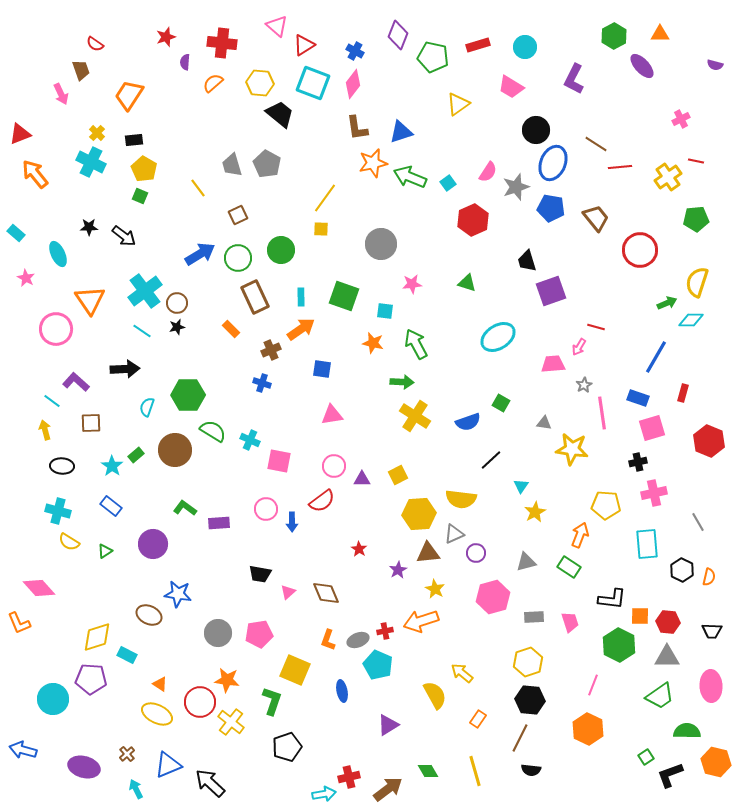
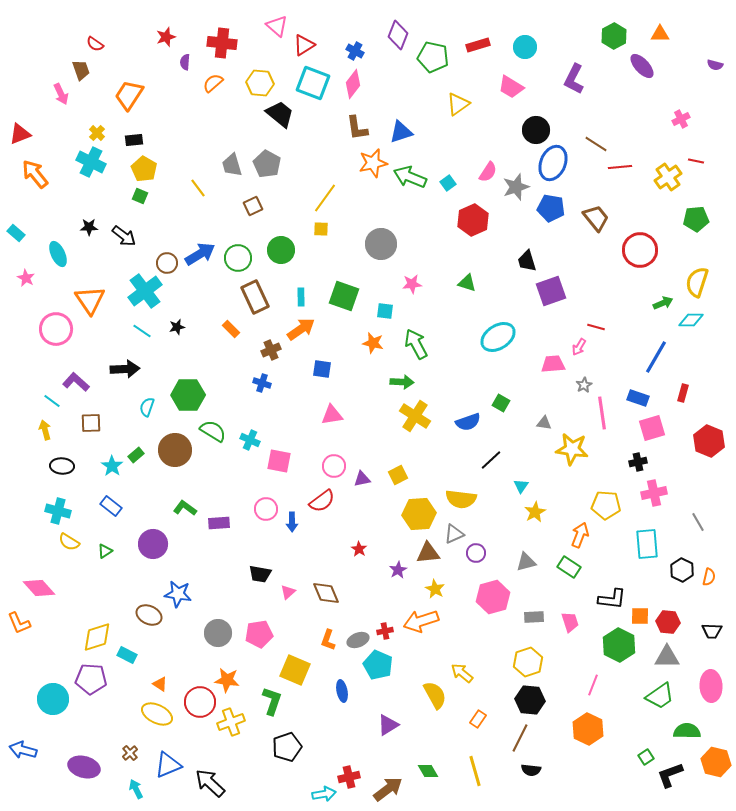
brown square at (238, 215): moved 15 px right, 9 px up
brown circle at (177, 303): moved 10 px left, 40 px up
green arrow at (667, 303): moved 4 px left
purple triangle at (362, 479): rotated 12 degrees counterclockwise
yellow cross at (231, 722): rotated 32 degrees clockwise
brown cross at (127, 754): moved 3 px right, 1 px up
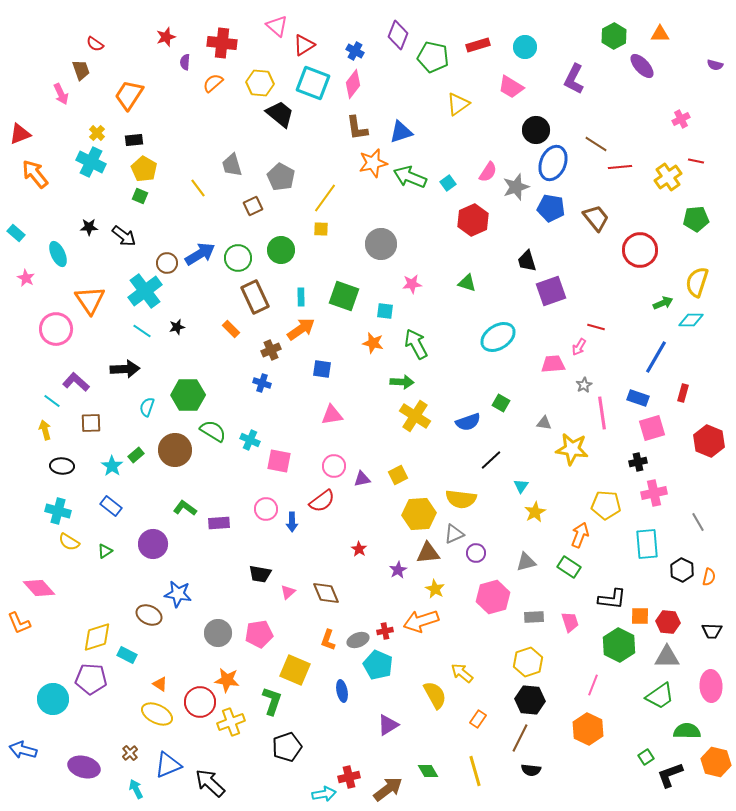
gray pentagon at (267, 164): moved 14 px right, 13 px down
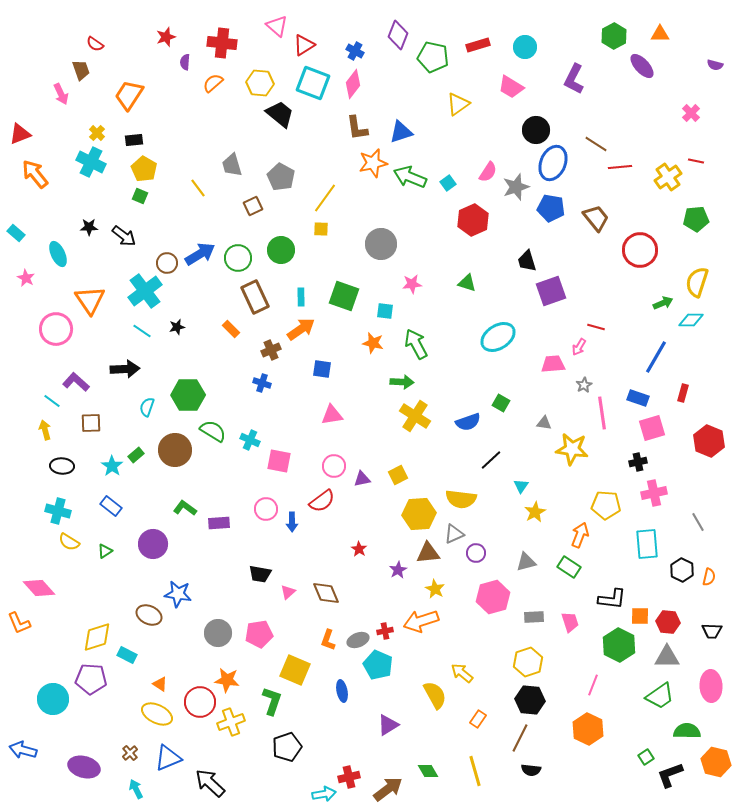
pink cross at (681, 119): moved 10 px right, 6 px up; rotated 18 degrees counterclockwise
blue triangle at (168, 765): moved 7 px up
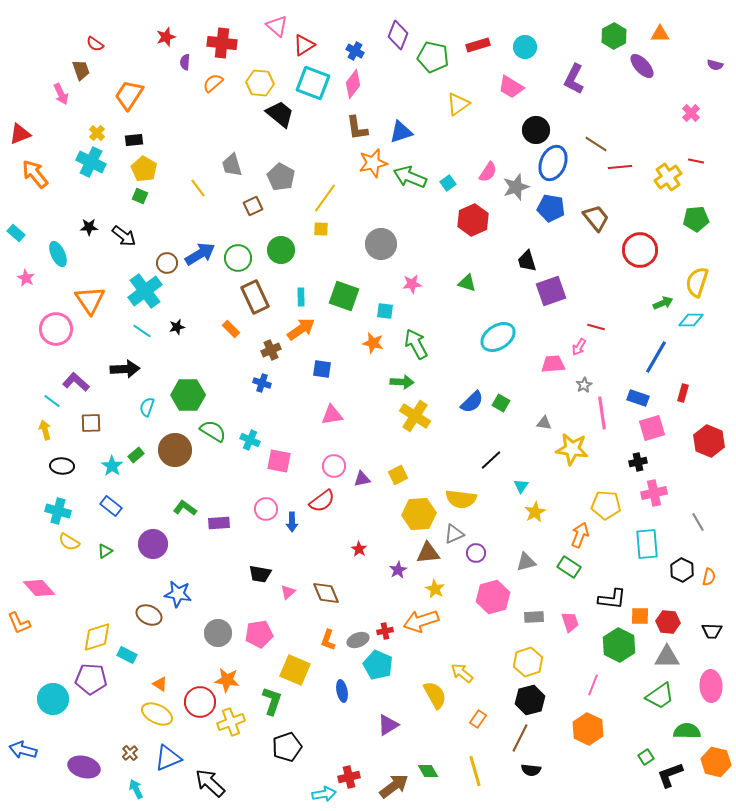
blue semicircle at (468, 422): moved 4 px right, 20 px up; rotated 25 degrees counterclockwise
black hexagon at (530, 700): rotated 20 degrees counterclockwise
brown arrow at (388, 789): moved 6 px right, 3 px up
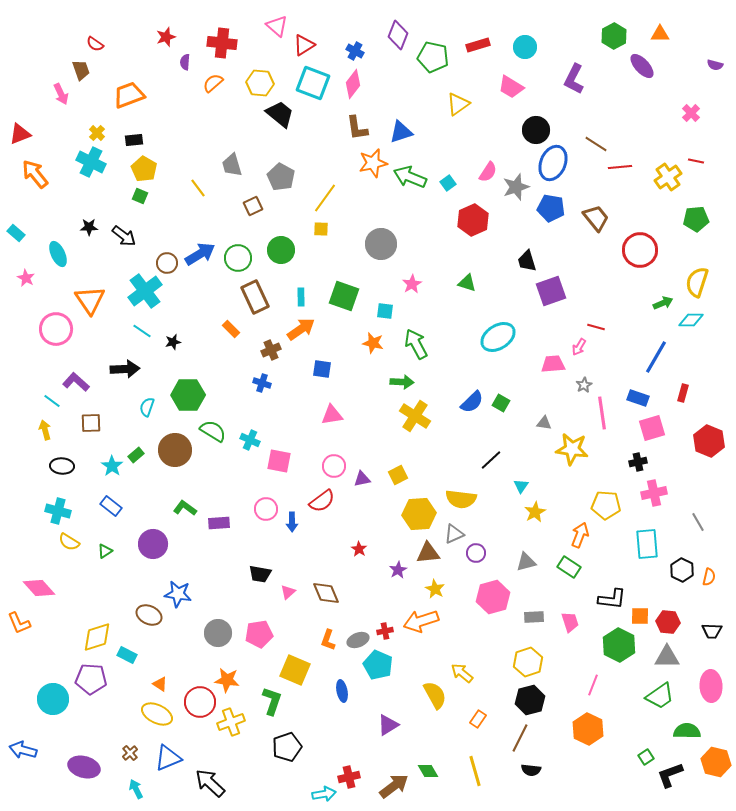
orange trapezoid at (129, 95): rotated 36 degrees clockwise
pink star at (412, 284): rotated 24 degrees counterclockwise
black star at (177, 327): moved 4 px left, 15 px down
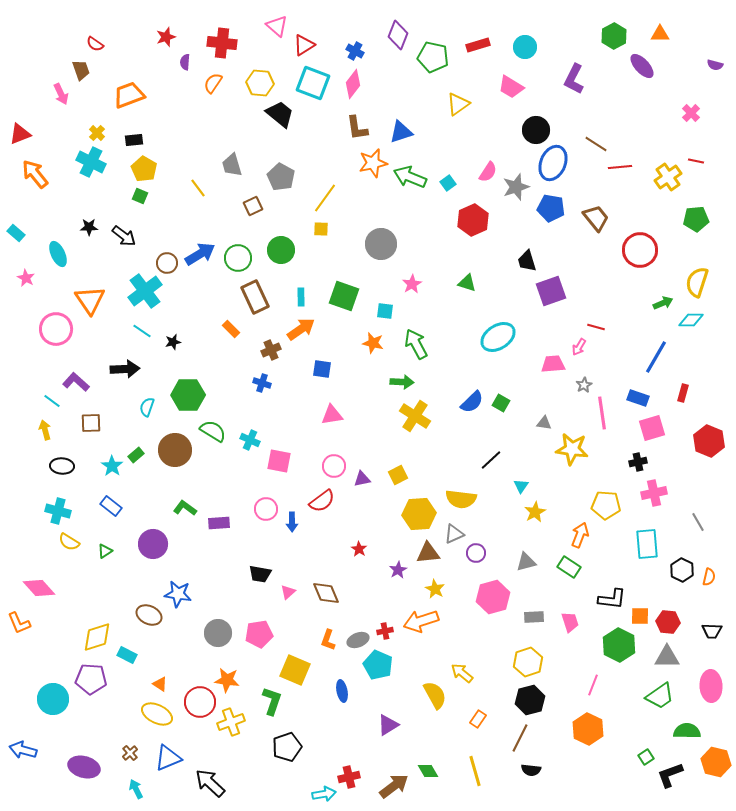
orange semicircle at (213, 83): rotated 15 degrees counterclockwise
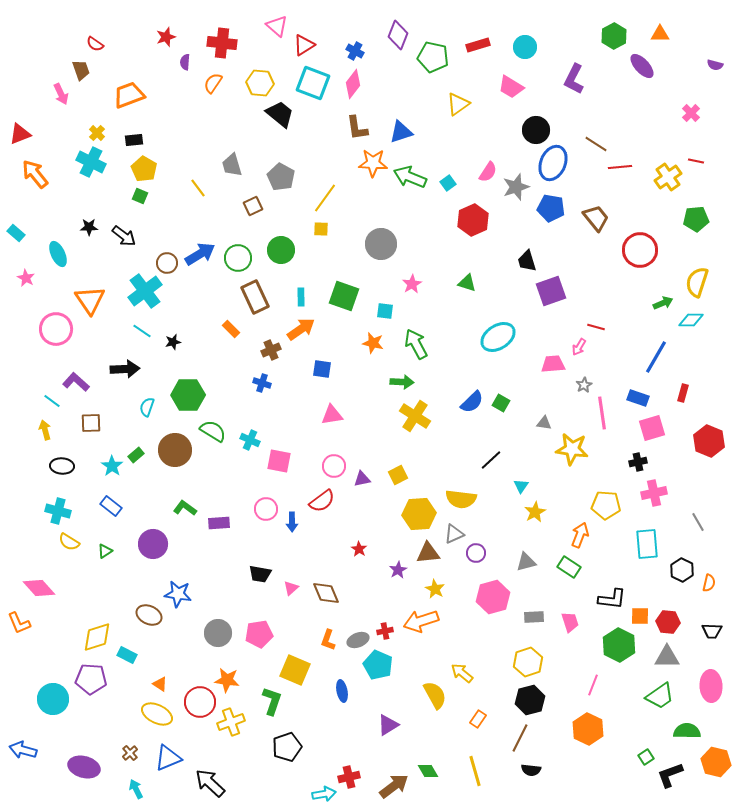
orange star at (373, 163): rotated 16 degrees clockwise
orange semicircle at (709, 577): moved 6 px down
pink triangle at (288, 592): moved 3 px right, 4 px up
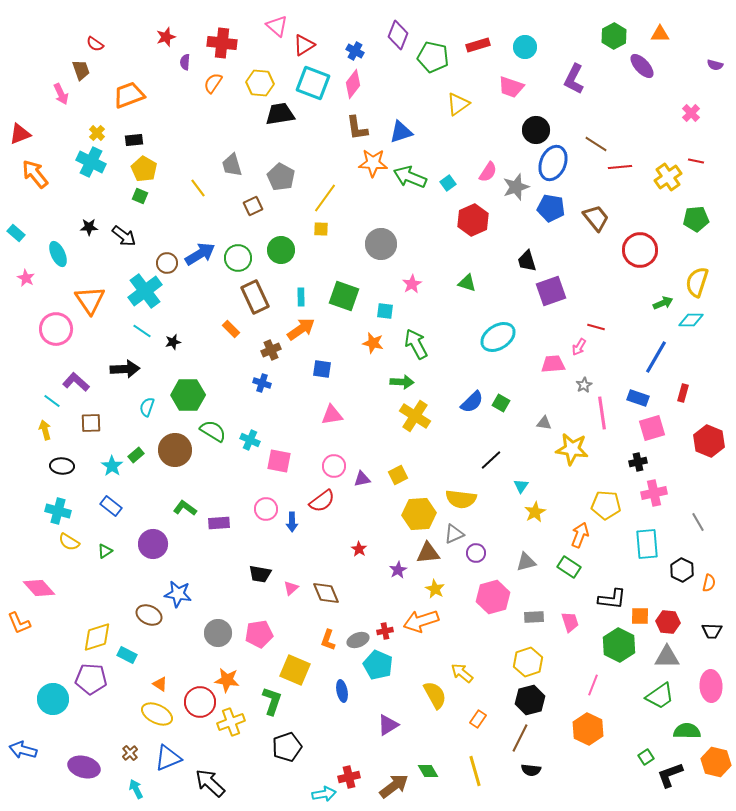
pink trapezoid at (511, 87): rotated 12 degrees counterclockwise
black trapezoid at (280, 114): rotated 48 degrees counterclockwise
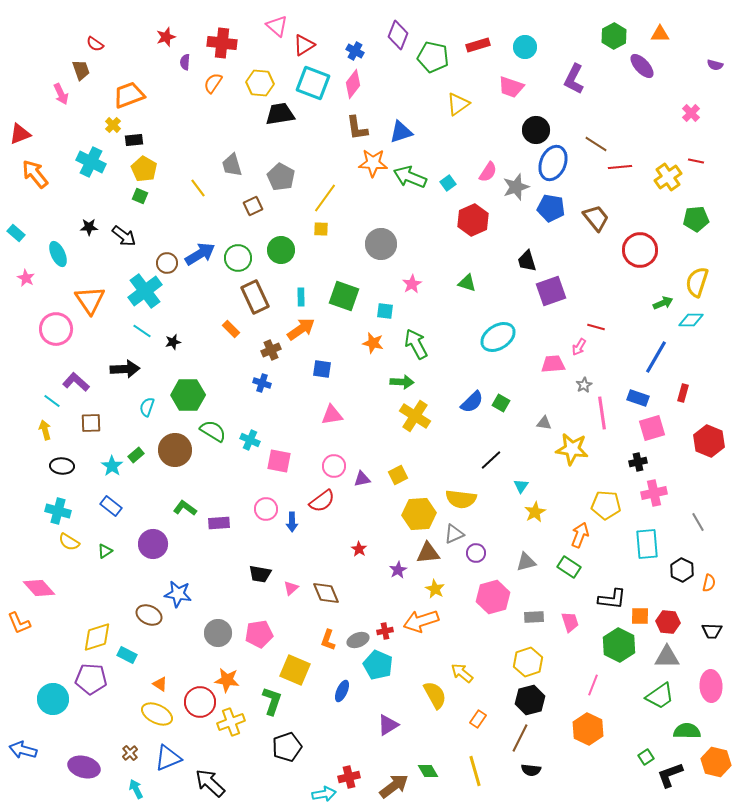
yellow cross at (97, 133): moved 16 px right, 8 px up
blue ellipse at (342, 691): rotated 35 degrees clockwise
